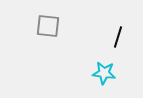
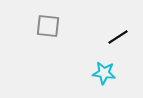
black line: rotated 40 degrees clockwise
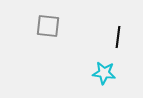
black line: rotated 50 degrees counterclockwise
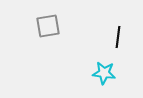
gray square: rotated 15 degrees counterclockwise
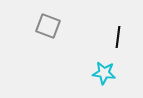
gray square: rotated 30 degrees clockwise
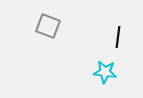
cyan star: moved 1 px right, 1 px up
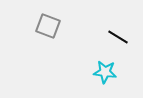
black line: rotated 65 degrees counterclockwise
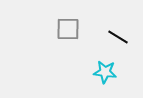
gray square: moved 20 px right, 3 px down; rotated 20 degrees counterclockwise
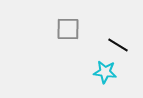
black line: moved 8 px down
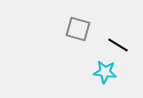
gray square: moved 10 px right; rotated 15 degrees clockwise
